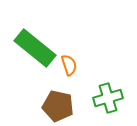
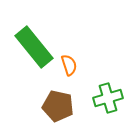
green rectangle: moved 1 px left, 1 px up; rotated 12 degrees clockwise
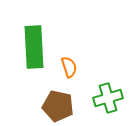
green rectangle: rotated 36 degrees clockwise
orange semicircle: moved 2 px down
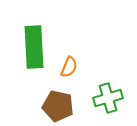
orange semicircle: rotated 40 degrees clockwise
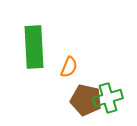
brown pentagon: moved 28 px right, 6 px up
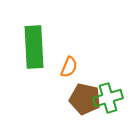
brown pentagon: moved 1 px left, 1 px up
